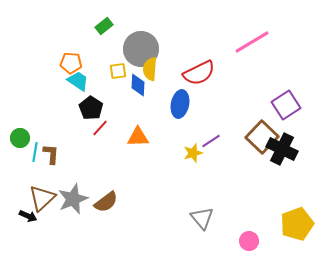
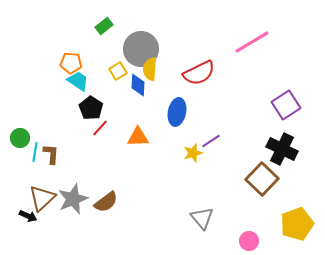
yellow square: rotated 24 degrees counterclockwise
blue ellipse: moved 3 px left, 8 px down
brown square: moved 42 px down
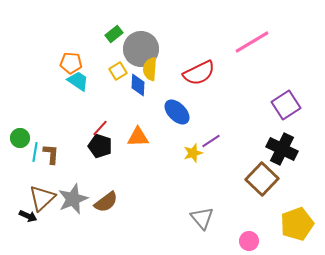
green rectangle: moved 10 px right, 8 px down
black pentagon: moved 9 px right, 38 px down; rotated 15 degrees counterclockwise
blue ellipse: rotated 56 degrees counterclockwise
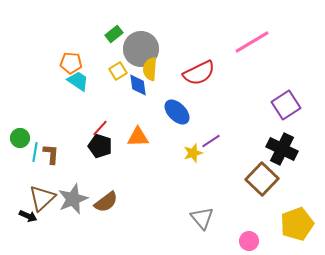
blue diamond: rotated 10 degrees counterclockwise
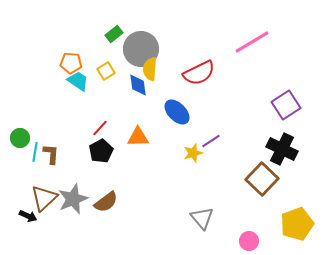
yellow square: moved 12 px left
black pentagon: moved 1 px right, 5 px down; rotated 25 degrees clockwise
brown triangle: moved 2 px right
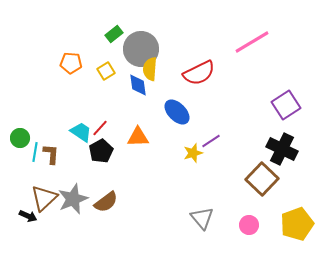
cyan trapezoid: moved 3 px right, 51 px down
pink circle: moved 16 px up
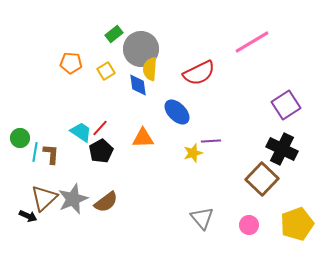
orange triangle: moved 5 px right, 1 px down
purple line: rotated 30 degrees clockwise
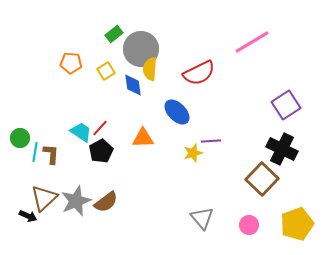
blue diamond: moved 5 px left
gray star: moved 3 px right, 2 px down
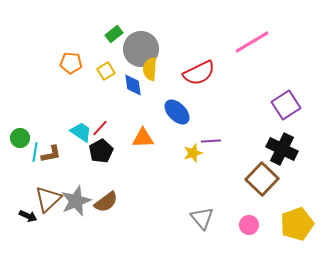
brown L-shape: rotated 75 degrees clockwise
brown triangle: moved 4 px right, 1 px down
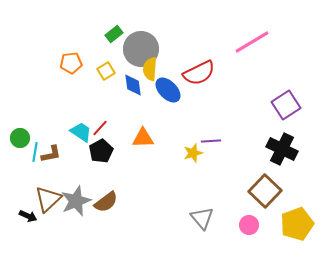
orange pentagon: rotated 10 degrees counterclockwise
blue ellipse: moved 9 px left, 22 px up
brown square: moved 3 px right, 12 px down
